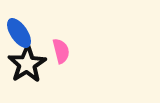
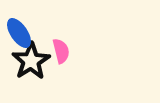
black star: moved 4 px right, 3 px up
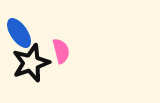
black star: moved 2 px down; rotated 12 degrees clockwise
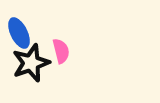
blue ellipse: rotated 8 degrees clockwise
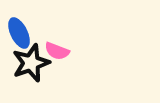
pink semicircle: moved 4 px left; rotated 125 degrees clockwise
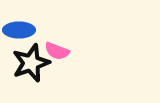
blue ellipse: moved 3 px up; rotated 64 degrees counterclockwise
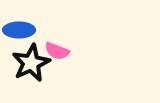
black star: rotated 6 degrees counterclockwise
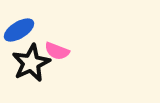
blue ellipse: rotated 32 degrees counterclockwise
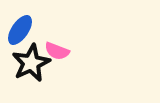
blue ellipse: moved 1 px right; rotated 24 degrees counterclockwise
